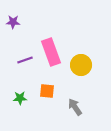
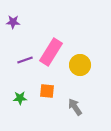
pink rectangle: rotated 52 degrees clockwise
yellow circle: moved 1 px left
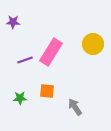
yellow circle: moved 13 px right, 21 px up
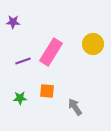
purple line: moved 2 px left, 1 px down
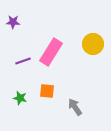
green star: rotated 16 degrees clockwise
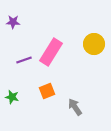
yellow circle: moved 1 px right
purple line: moved 1 px right, 1 px up
orange square: rotated 28 degrees counterclockwise
green star: moved 8 px left, 1 px up
